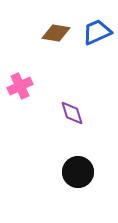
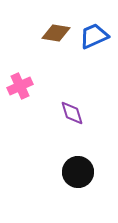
blue trapezoid: moved 3 px left, 4 px down
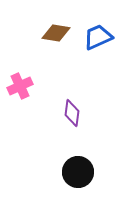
blue trapezoid: moved 4 px right, 1 px down
purple diamond: rotated 24 degrees clockwise
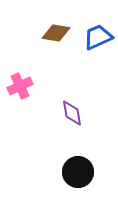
purple diamond: rotated 16 degrees counterclockwise
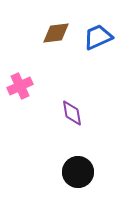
brown diamond: rotated 16 degrees counterclockwise
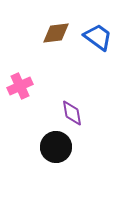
blue trapezoid: rotated 60 degrees clockwise
black circle: moved 22 px left, 25 px up
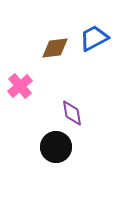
brown diamond: moved 1 px left, 15 px down
blue trapezoid: moved 4 px left, 1 px down; rotated 64 degrees counterclockwise
pink cross: rotated 15 degrees counterclockwise
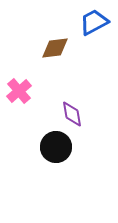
blue trapezoid: moved 16 px up
pink cross: moved 1 px left, 5 px down
purple diamond: moved 1 px down
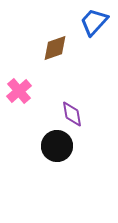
blue trapezoid: rotated 20 degrees counterclockwise
brown diamond: rotated 12 degrees counterclockwise
black circle: moved 1 px right, 1 px up
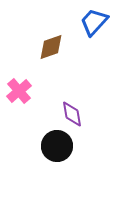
brown diamond: moved 4 px left, 1 px up
